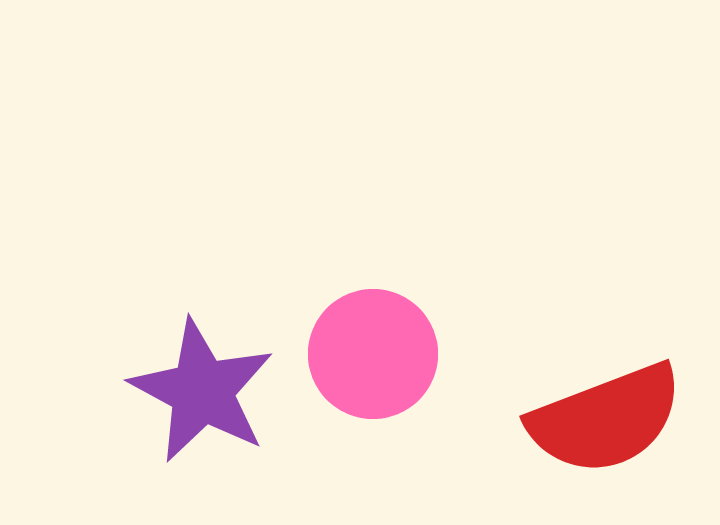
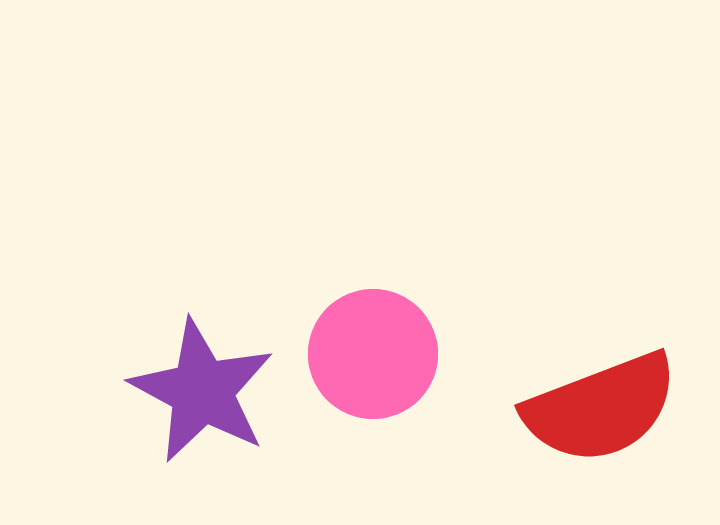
red semicircle: moved 5 px left, 11 px up
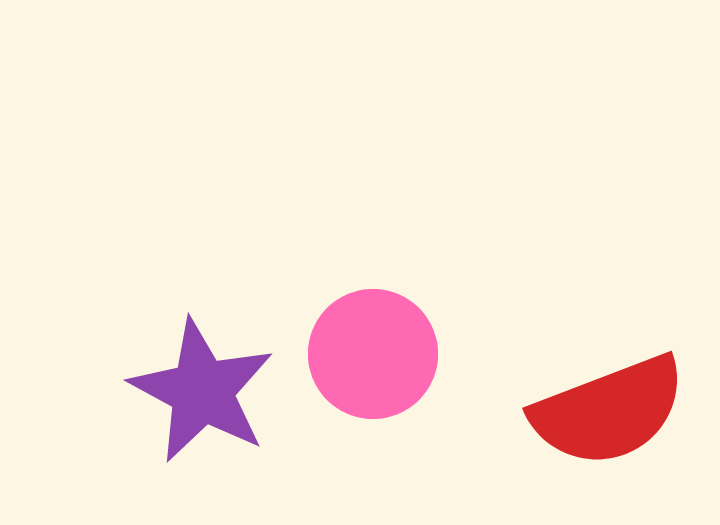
red semicircle: moved 8 px right, 3 px down
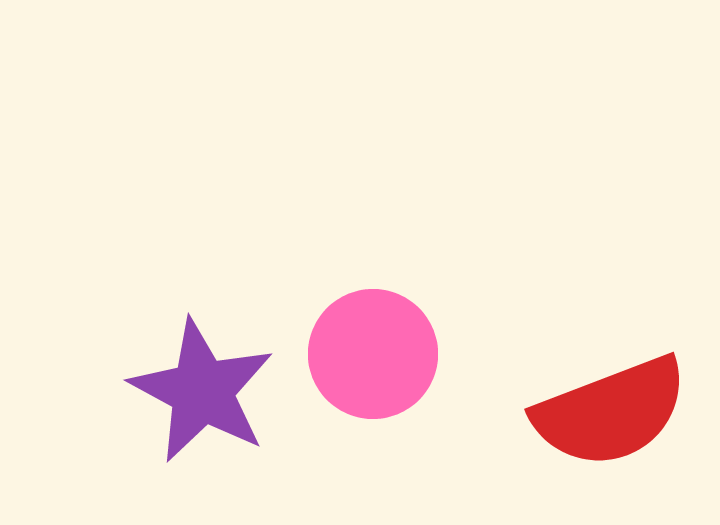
red semicircle: moved 2 px right, 1 px down
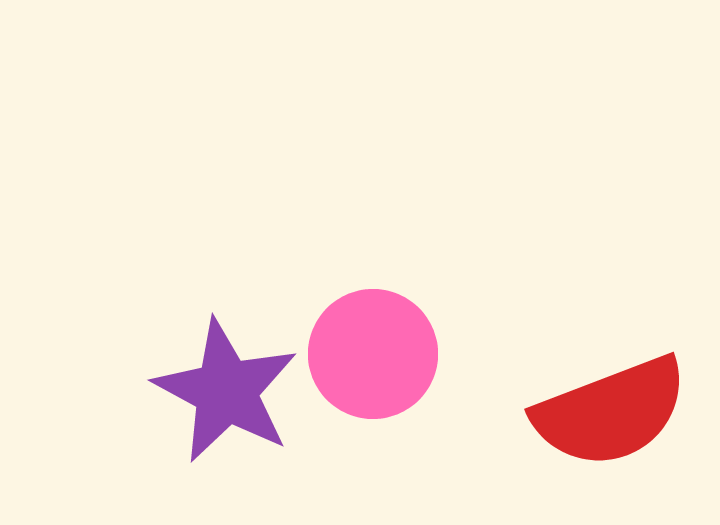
purple star: moved 24 px right
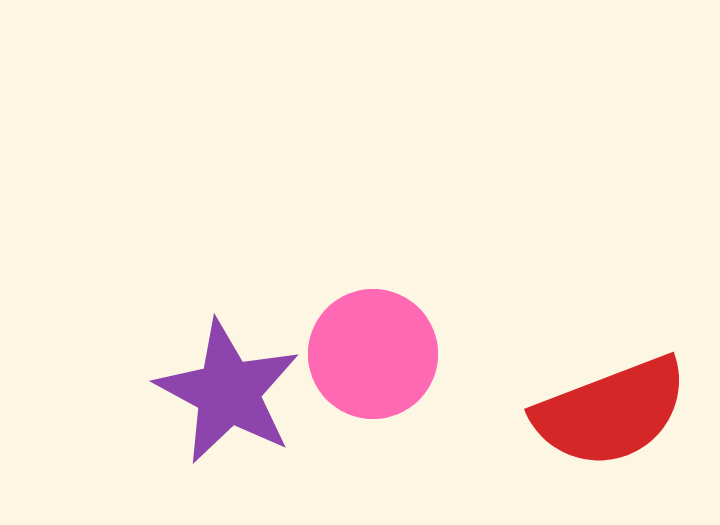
purple star: moved 2 px right, 1 px down
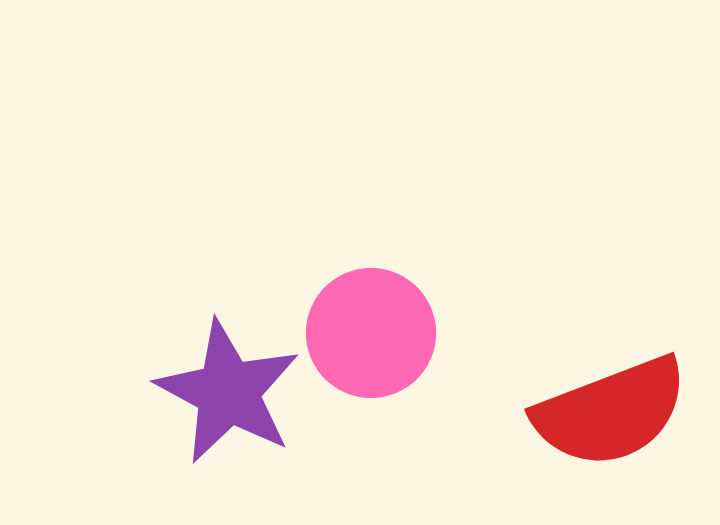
pink circle: moved 2 px left, 21 px up
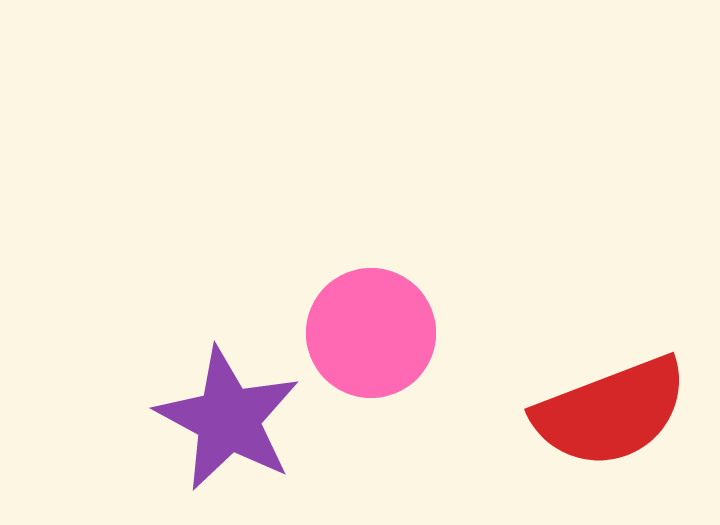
purple star: moved 27 px down
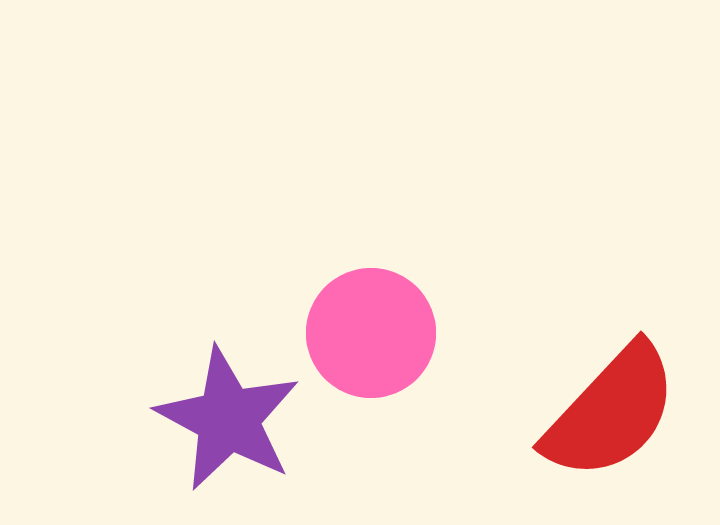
red semicircle: rotated 26 degrees counterclockwise
